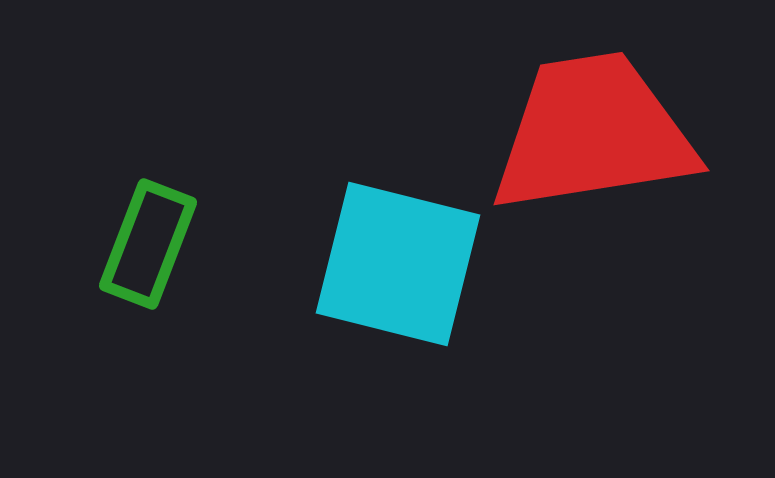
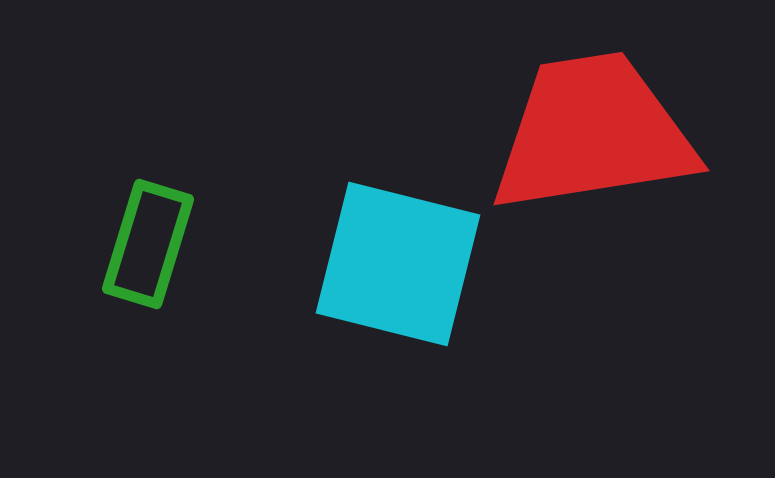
green rectangle: rotated 4 degrees counterclockwise
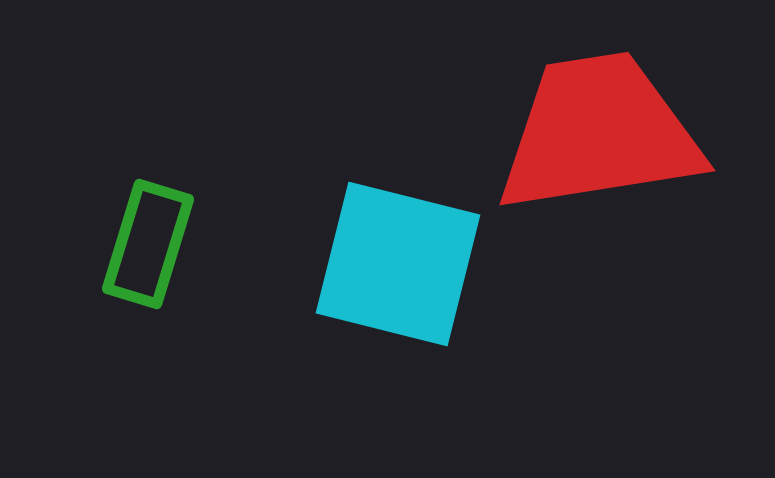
red trapezoid: moved 6 px right
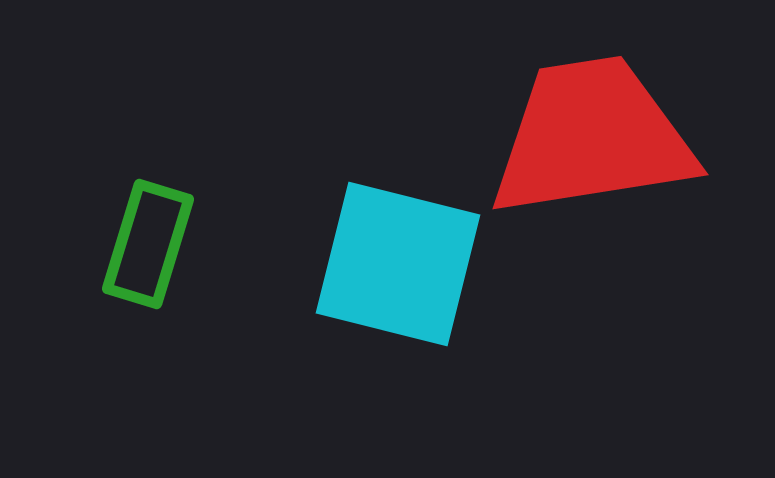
red trapezoid: moved 7 px left, 4 px down
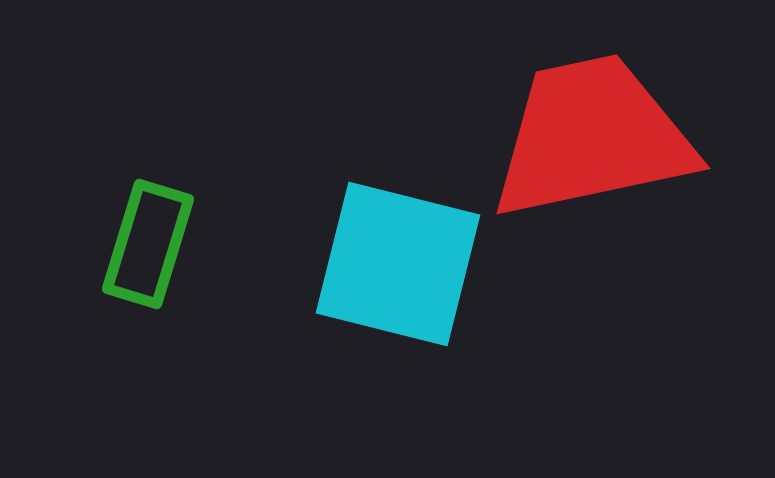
red trapezoid: rotated 3 degrees counterclockwise
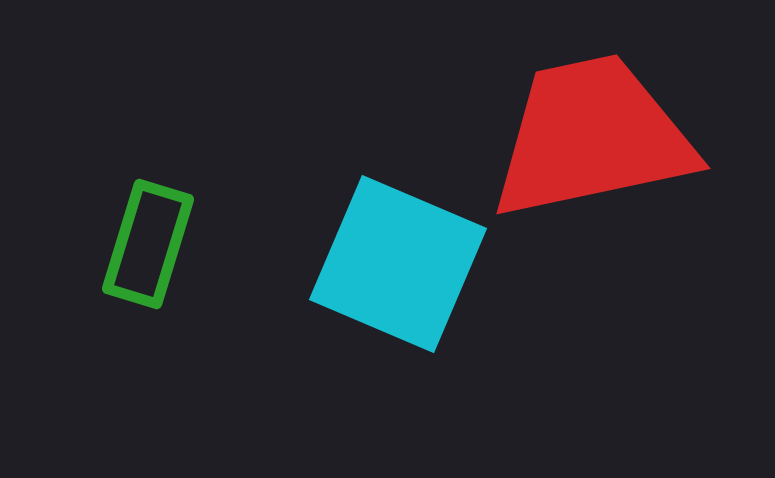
cyan square: rotated 9 degrees clockwise
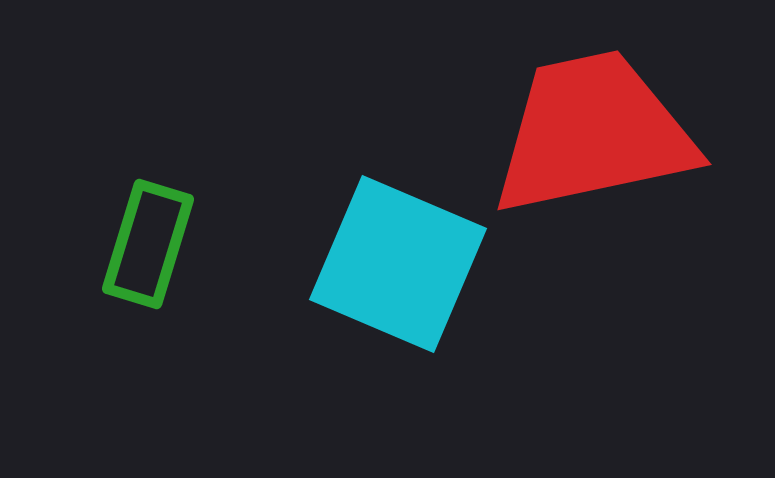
red trapezoid: moved 1 px right, 4 px up
